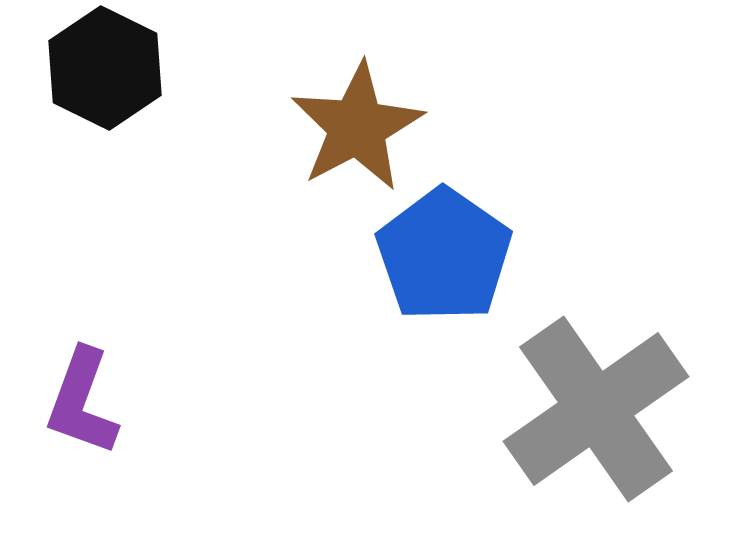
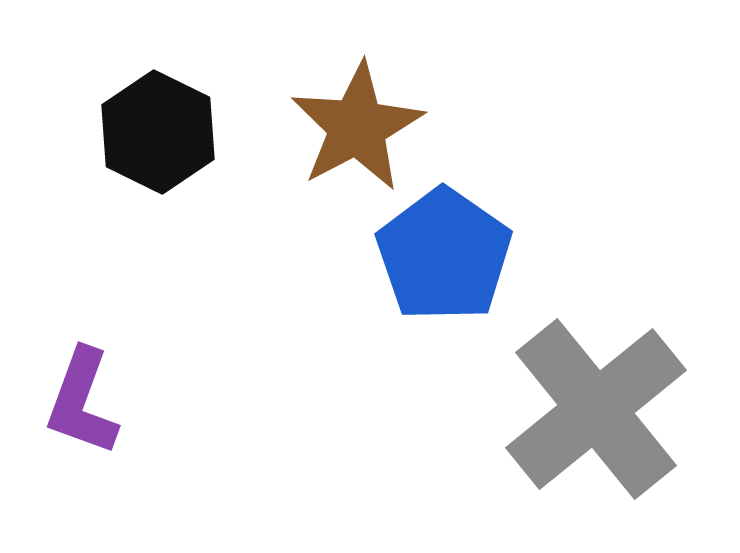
black hexagon: moved 53 px right, 64 px down
gray cross: rotated 4 degrees counterclockwise
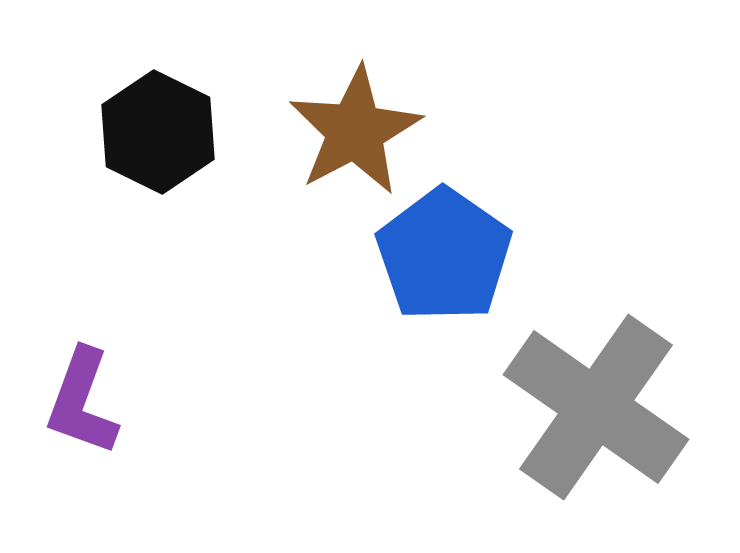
brown star: moved 2 px left, 4 px down
gray cross: moved 2 px up; rotated 16 degrees counterclockwise
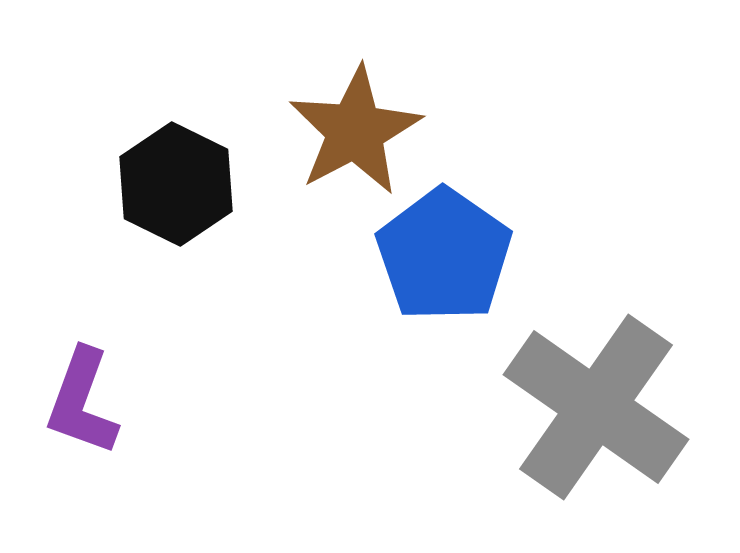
black hexagon: moved 18 px right, 52 px down
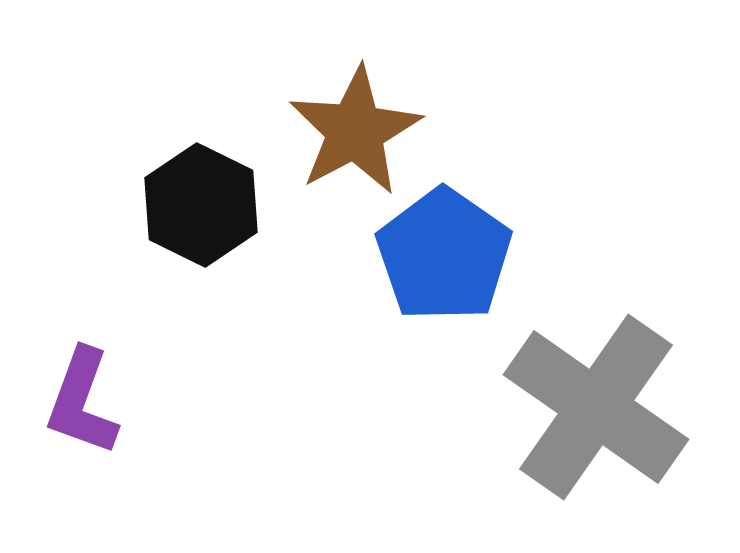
black hexagon: moved 25 px right, 21 px down
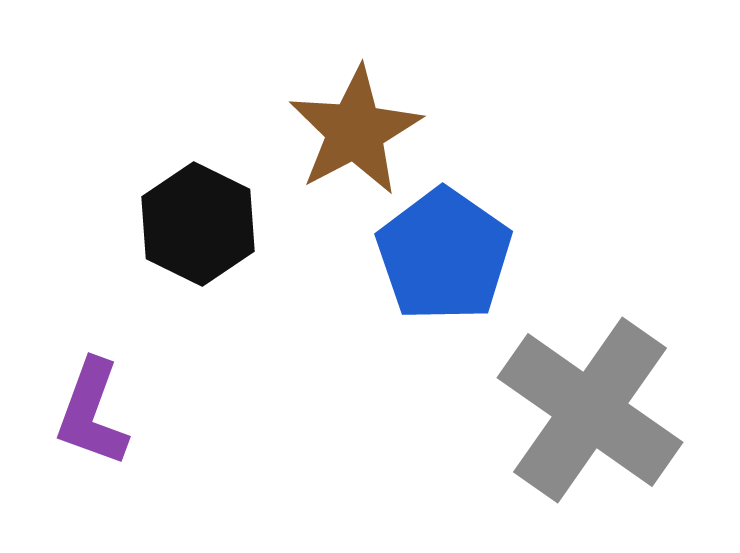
black hexagon: moved 3 px left, 19 px down
purple L-shape: moved 10 px right, 11 px down
gray cross: moved 6 px left, 3 px down
